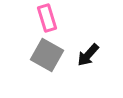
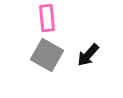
pink rectangle: rotated 12 degrees clockwise
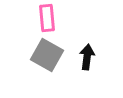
black arrow: moved 1 px left, 2 px down; rotated 145 degrees clockwise
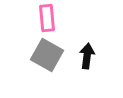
black arrow: moved 1 px up
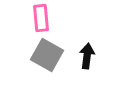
pink rectangle: moved 6 px left
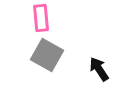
black arrow: moved 12 px right, 13 px down; rotated 40 degrees counterclockwise
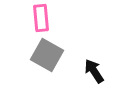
black arrow: moved 5 px left, 2 px down
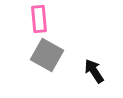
pink rectangle: moved 2 px left, 1 px down
